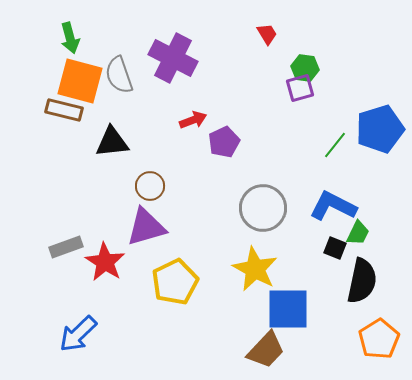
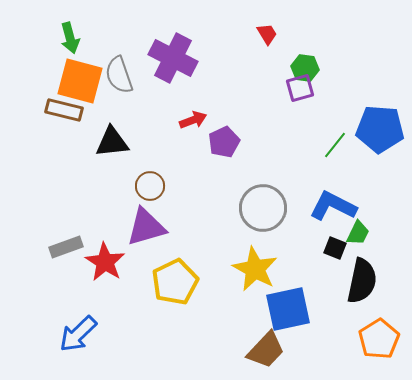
blue pentagon: rotated 21 degrees clockwise
blue square: rotated 12 degrees counterclockwise
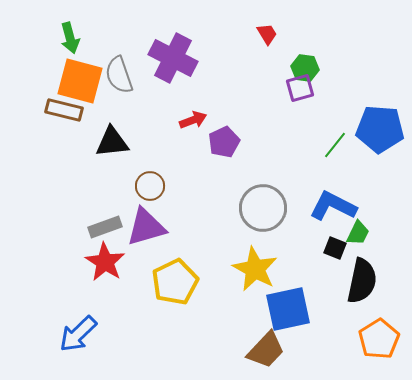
gray rectangle: moved 39 px right, 20 px up
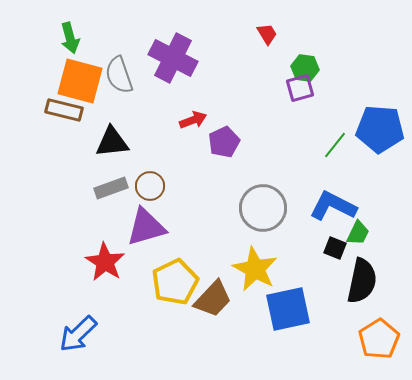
gray rectangle: moved 6 px right, 39 px up
brown trapezoid: moved 53 px left, 51 px up
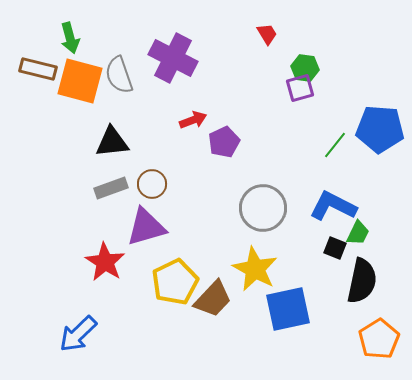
brown rectangle: moved 26 px left, 41 px up
brown circle: moved 2 px right, 2 px up
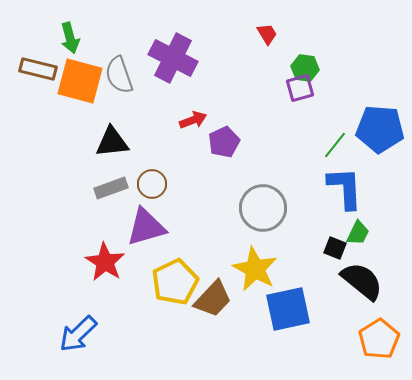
blue L-shape: moved 12 px right, 18 px up; rotated 60 degrees clockwise
black semicircle: rotated 63 degrees counterclockwise
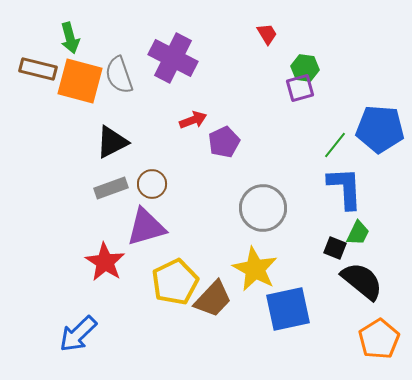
black triangle: rotated 21 degrees counterclockwise
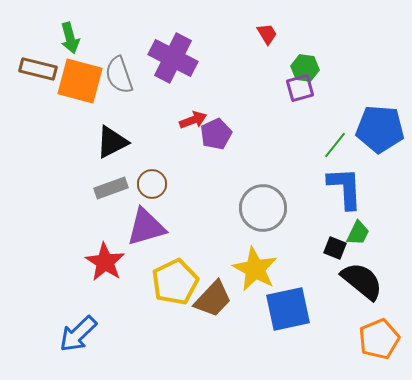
purple pentagon: moved 8 px left, 8 px up
orange pentagon: rotated 9 degrees clockwise
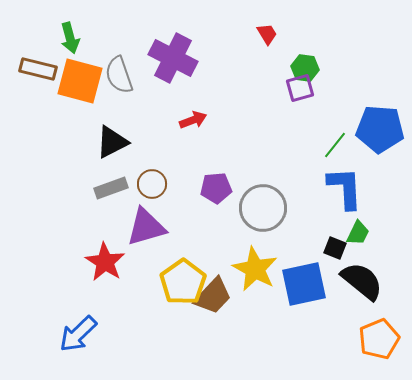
purple pentagon: moved 54 px down; rotated 20 degrees clockwise
yellow pentagon: moved 8 px right; rotated 9 degrees counterclockwise
brown trapezoid: moved 3 px up
blue square: moved 16 px right, 25 px up
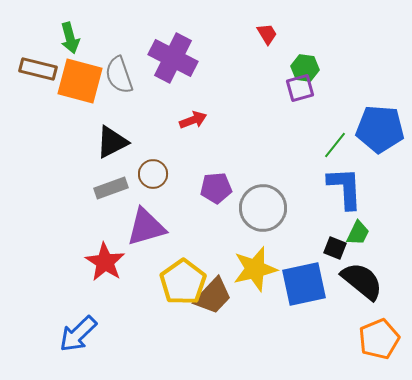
brown circle: moved 1 px right, 10 px up
yellow star: rotated 30 degrees clockwise
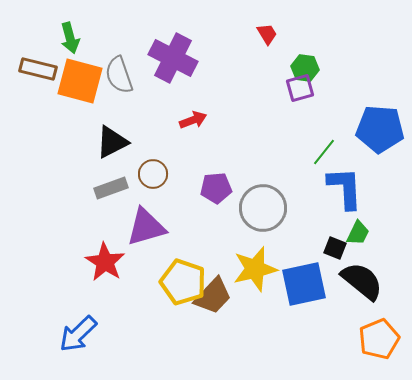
green line: moved 11 px left, 7 px down
yellow pentagon: rotated 18 degrees counterclockwise
